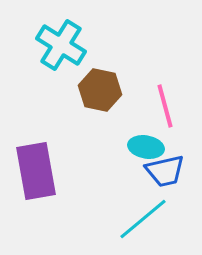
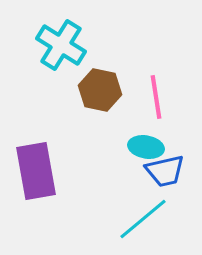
pink line: moved 9 px left, 9 px up; rotated 6 degrees clockwise
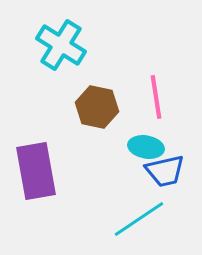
brown hexagon: moved 3 px left, 17 px down
cyan line: moved 4 px left; rotated 6 degrees clockwise
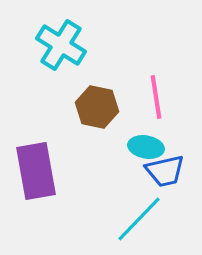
cyan line: rotated 12 degrees counterclockwise
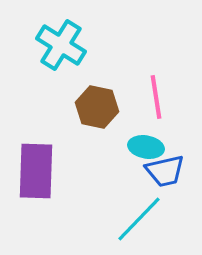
purple rectangle: rotated 12 degrees clockwise
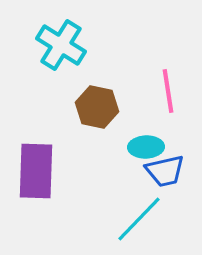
pink line: moved 12 px right, 6 px up
cyan ellipse: rotated 12 degrees counterclockwise
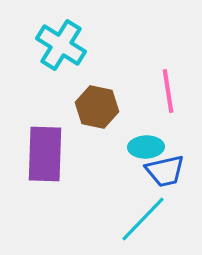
purple rectangle: moved 9 px right, 17 px up
cyan line: moved 4 px right
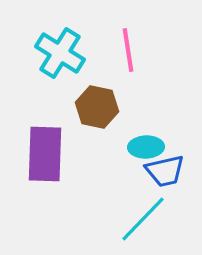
cyan cross: moved 1 px left, 8 px down
pink line: moved 40 px left, 41 px up
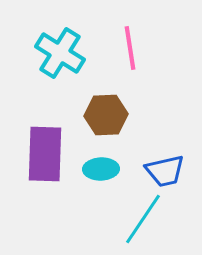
pink line: moved 2 px right, 2 px up
brown hexagon: moved 9 px right, 8 px down; rotated 15 degrees counterclockwise
cyan ellipse: moved 45 px left, 22 px down
cyan line: rotated 10 degrees counterclockwise
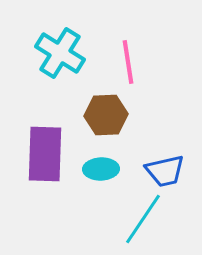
pink line: moved 2 px left, 14 px down
